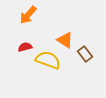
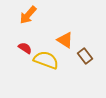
red semicircle: moved 1 px down; rotated 48 degrees clockwise
brown rectangle: moved 2 px down
yellow semicircle: moved 2 px left
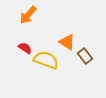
orange triangle: moved 2 px right, 2 px down
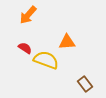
orange triangle: rotated 36 degrees counterclockwise
brown rectangle: moved 28 px down
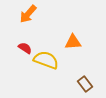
orange arrow: moved 1 px up
orange triangle: moved 6 px right
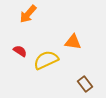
orange triangle: rotated 12 degrees clockwise
red semicircle: moved 5 px left, 3 px down
yellow semicircle: rotated 45 degrees counterclockwise
